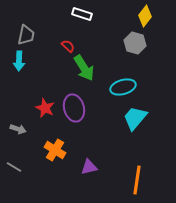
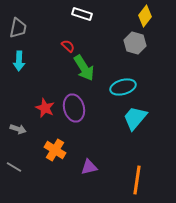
gray trapezoid: moved 8 px left, 7 px up
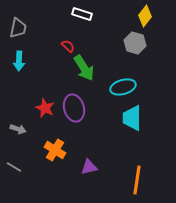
cyan trapezoid: moved 3 px left; rotated 40 degrees counterclockwise
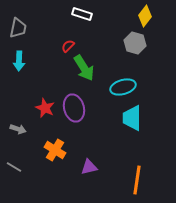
red semicircle: rotated 88 degrees counterclockwise
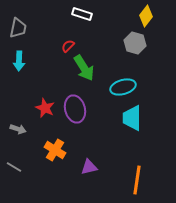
yellow diamond: moved 1 px right
purple ellipse: moved 1 px right, 1 px down
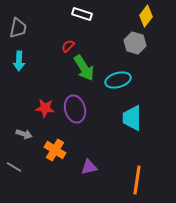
cyan ellipse: moved 5 px left, 7 px up
red star: rotated 18 degrees counterclockwise
gray arrow: moved 6 px right, 5 px down
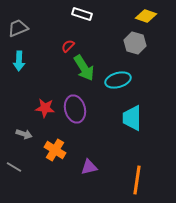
yellow diamond: rotated 70 degrees clockwise
gray trapezoid: rotated 125 degrees counterclockwise
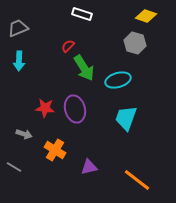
cyan trapezoid: moved 6 px left; rotated 20 degrees clockwise
orange line: rotated 60 degrees counterclockwise
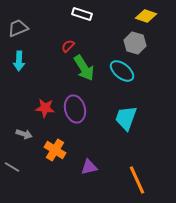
cyan ellipse: moved 4 px right, 9 px up; rotated 55 degrees clockwise
gray line: moved 2 px left
orange line: rotated 28 degrees clockwise
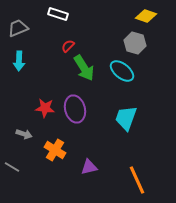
white rectangle: moved 24 px left
